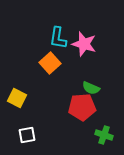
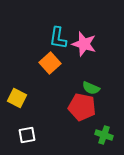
red pentagon: rotated 16 degrees clockwise
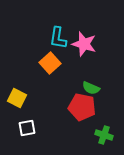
white square: moved 7 px up
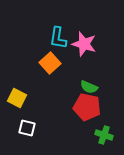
green semicircle: moved 2 px left, 1 px up
red pentagon: moved 5 px right
white square: rotated 24 degrees clockwise
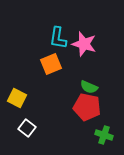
orange square: moved 1 px right, 1 px down; rotated 20 degrees clockwise
white square: rotated 24 degrees clockwise
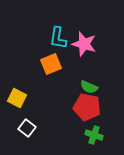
green cross: moved 10 px left
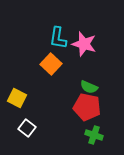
orange square: rotated 25 degrees counterclockwise
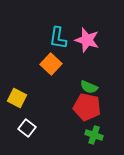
pink star: moved 3 px right, 4 px up
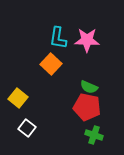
pink star: rotated 15 degrees counterclockwise
yellow square: moved 1 px right; rotated 12 degrees clockwise
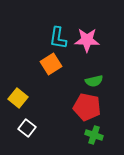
orange square: rotated 15 degrees clockwise
green semicircle: moved 5 px right, 6 px up; rotated 36 degrees counterclockwise
